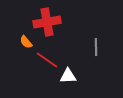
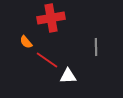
red cross: moved 4 px right, 4 px up
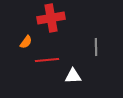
orange semicircle: rotated 104 degrees counterclockwise
red line: rotated 40 degrees counterclockwise
white triangle: moved 5 px right
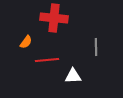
red cross: moved 3 px right; rotated 16 degrees clockwise
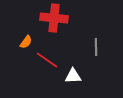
red line: rotated 40 degrees clockwise
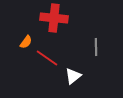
red line: moved 2 px up
white triangle: rotated 36 degrees counterclockwise
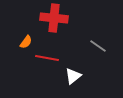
gray line: moved 2 px right, 1 px up; rotated 54 degrees counterclockwise
red line: rotated 25 degrees counterclockwise
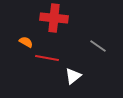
orange semicircle: rotated 96 degrees counterclockwise
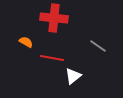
red line: moved 5 px right
